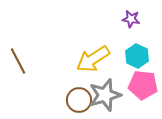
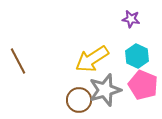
yellow arrow: moved 1 px left
pink pentagon: rotated 16 degrees clockwise
gray star: moved 5 px up
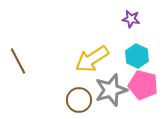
pink pentagon: rotated 8 degrees counterclockwise
gray star: moved 6 px right
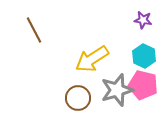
purple star: moved 12 px right, 1 px down
cyan hexagon: moved 7 px right
brown line: moved 16 px right, 31 px up
gray star: moved 6 px right
brown circle: moved 1 px left, 2 px up
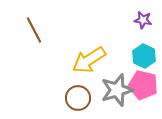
yellow arrow: moved 3 px left, 1 px down
